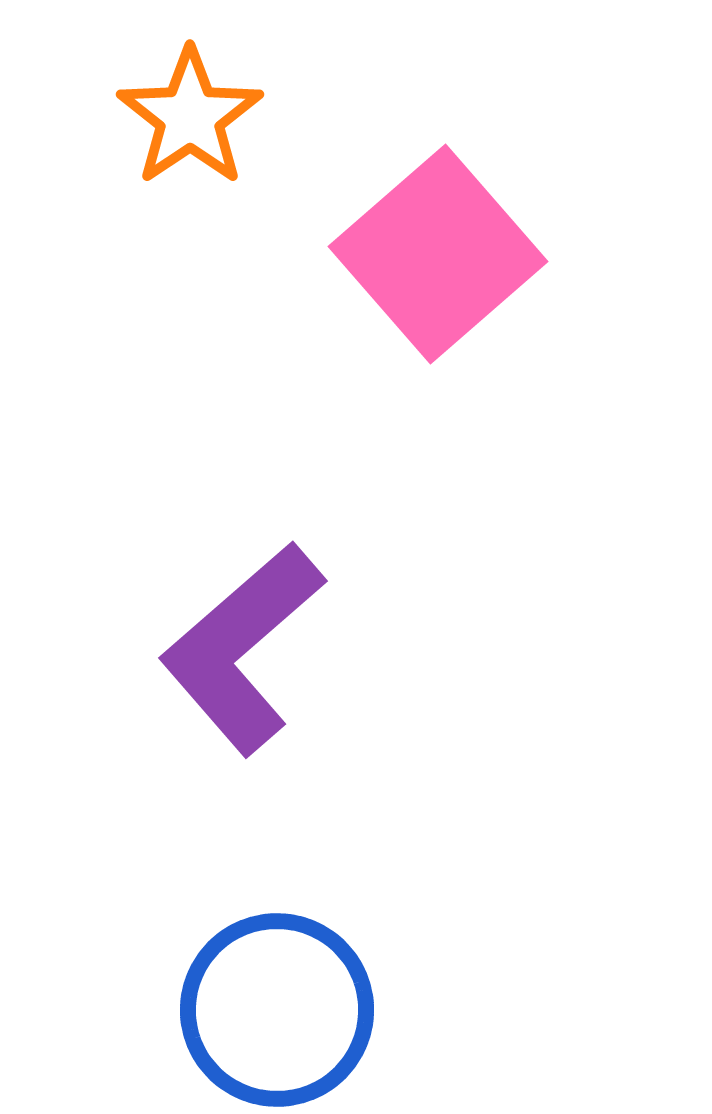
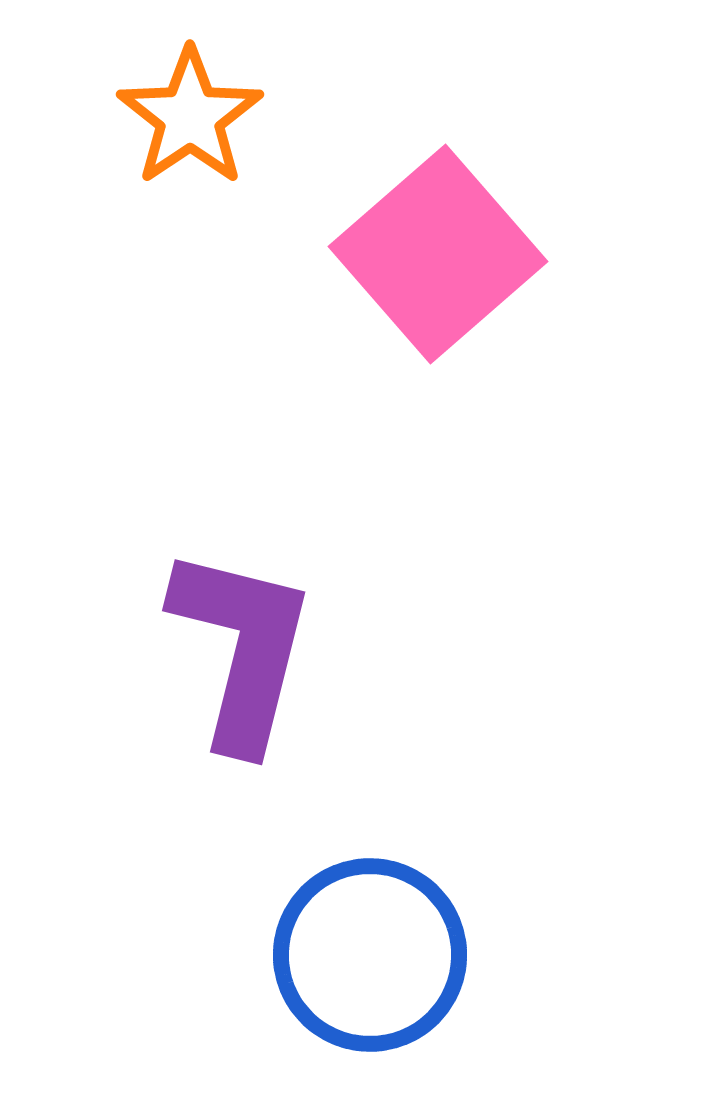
purple L-shape: rotated 145 degrees clockwise
blue circle: moved 93 px right, 55 px up
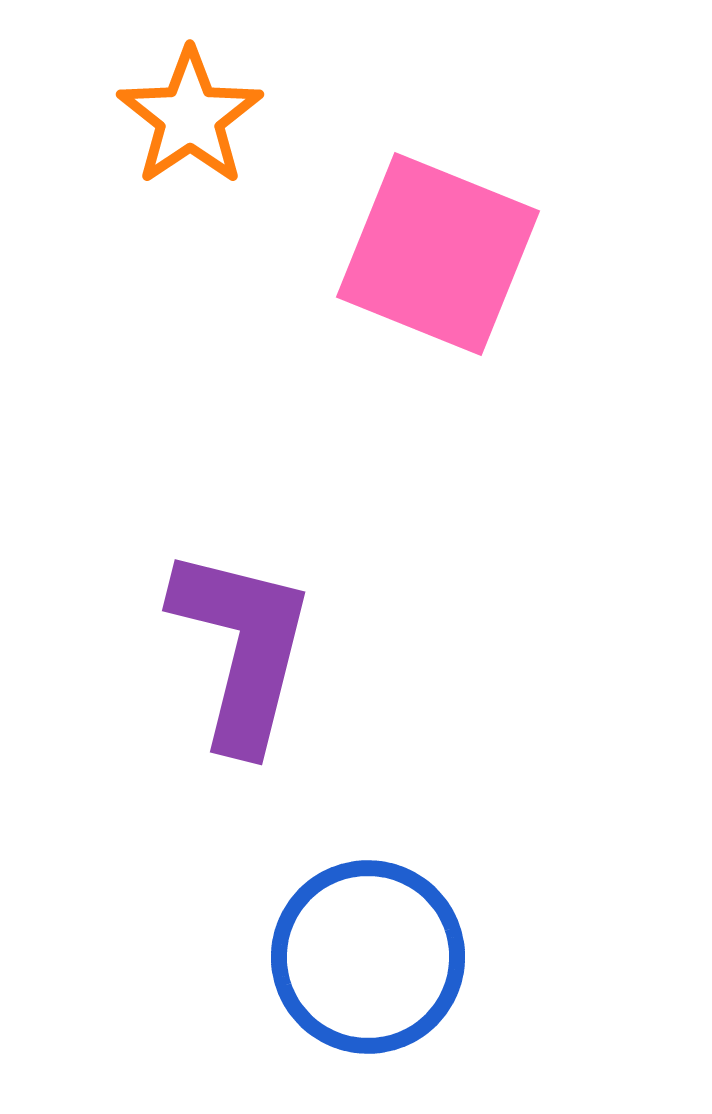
pink square: rotated 27 degrees counterclockwise
blue circle: moved 2 px left, 2 px down
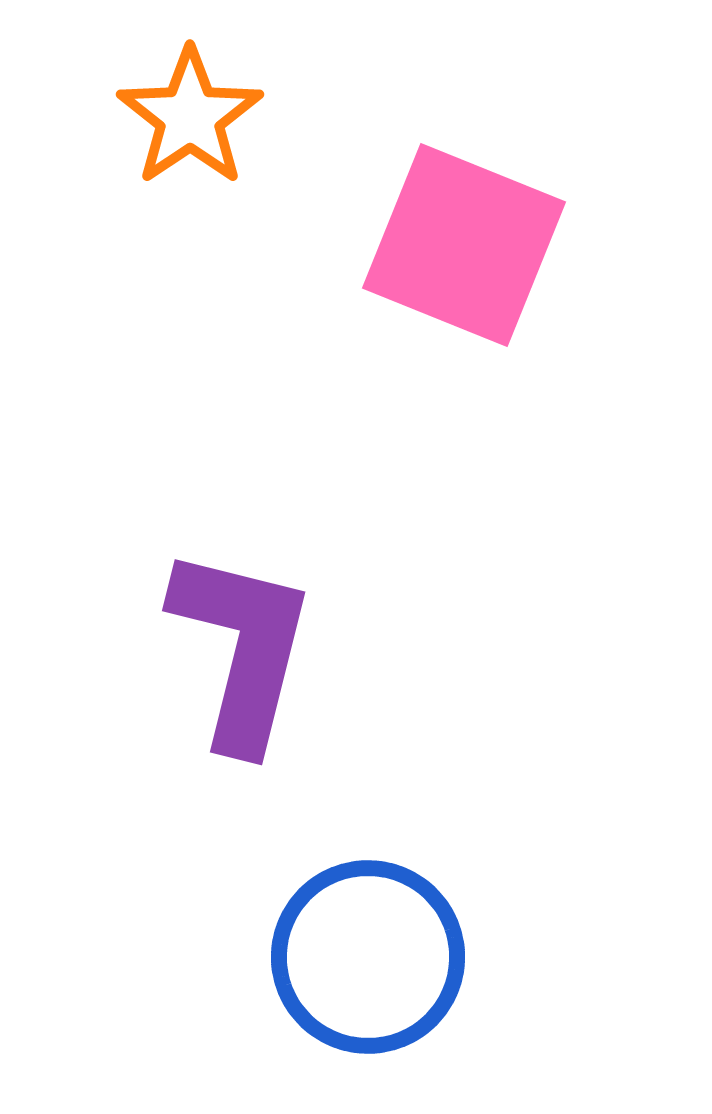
pink square: moved 26 px right, 9 px up
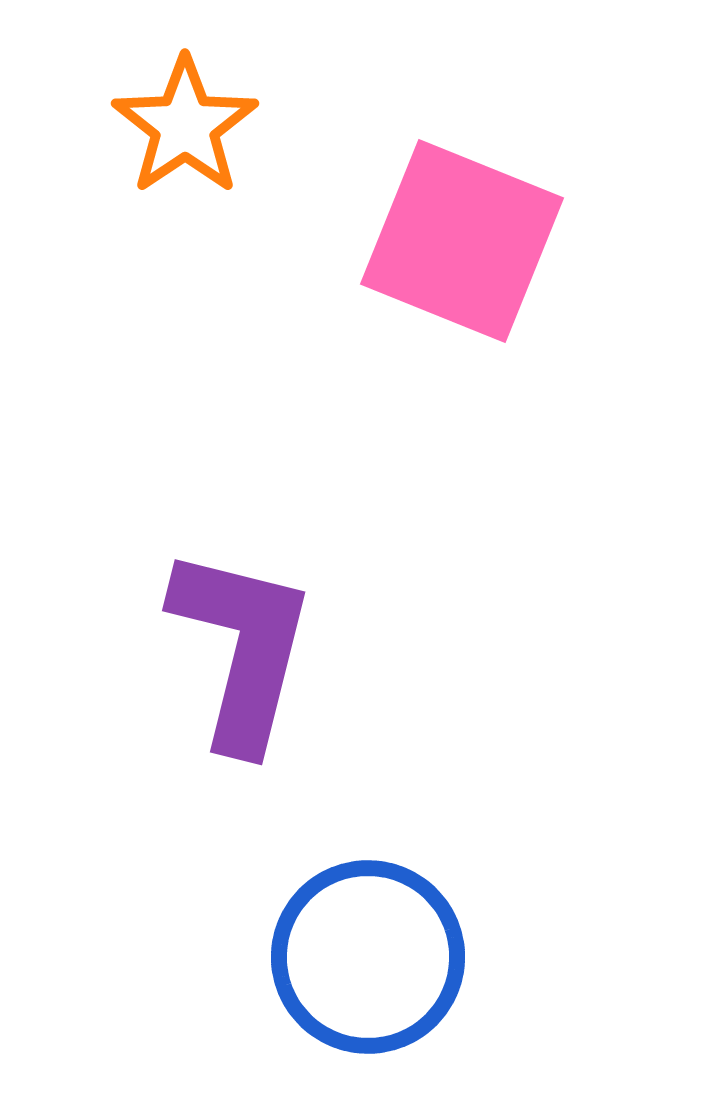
orange star: moved 5 px left, 9 px down
pink square: moved 2 px left, 4 px up
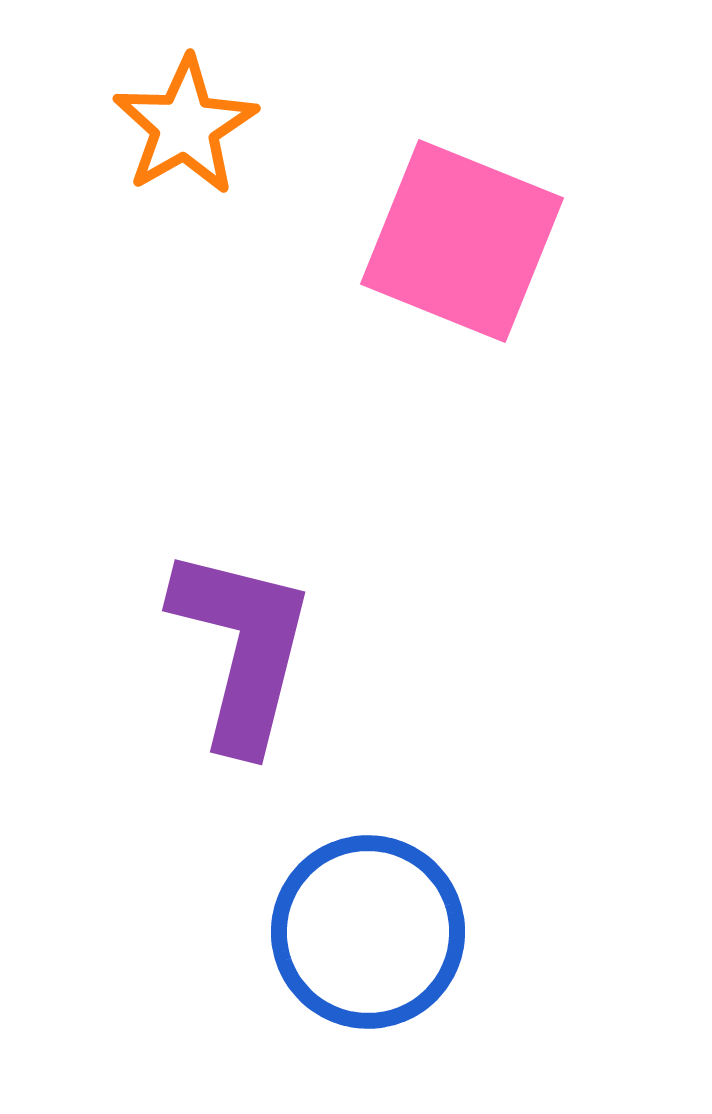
orange star: rotated 4 degrees clockwise
blue circle: moved 25 px up
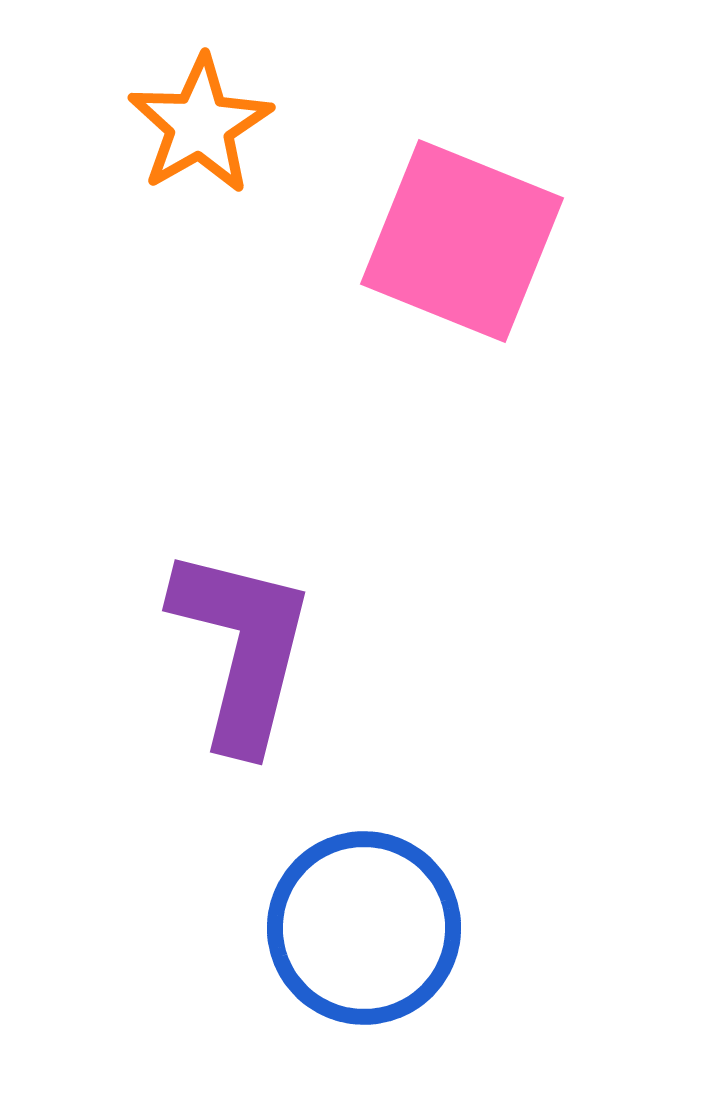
orange star: moved 15 px right, 1 px up
blue circle: moved 4 px left, 4 px up
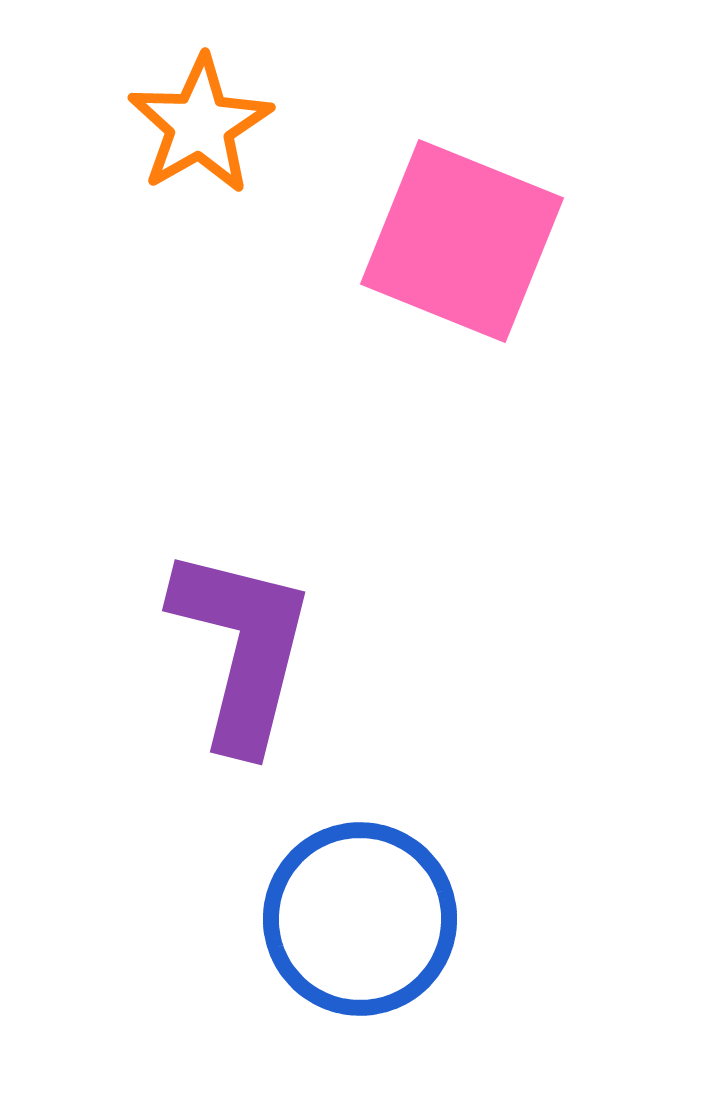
blue circle: moved 4 px left, 9 px up
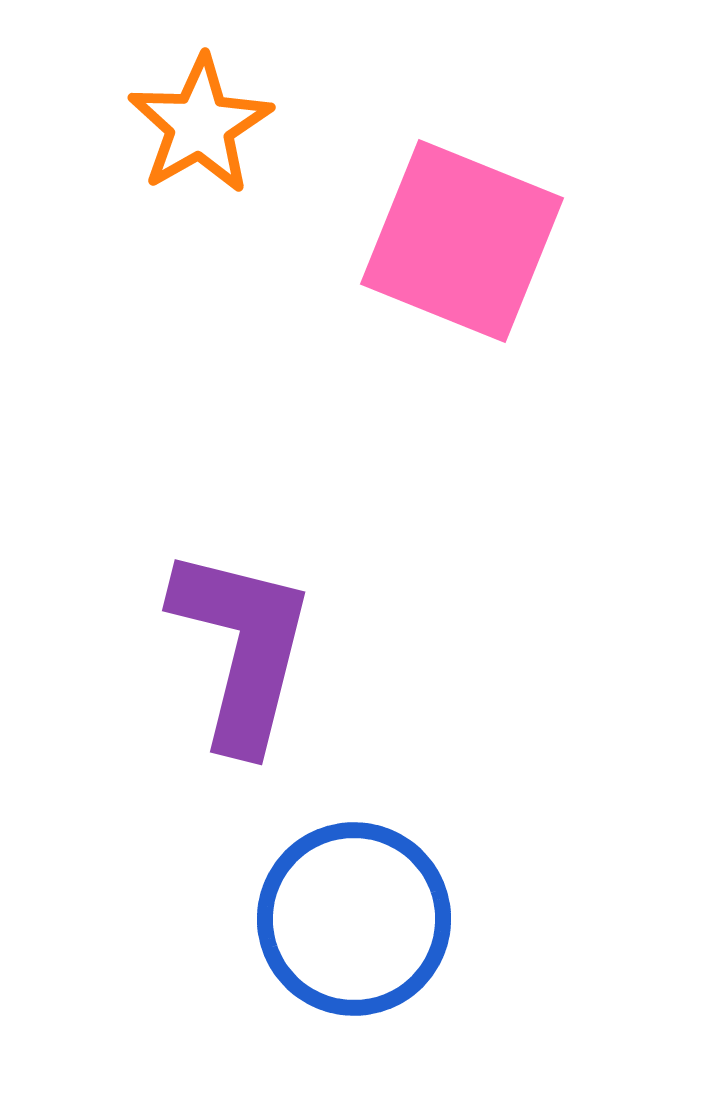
blue circle: moved 6 px left
